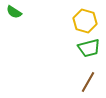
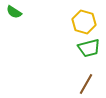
yellow hexagon: moved 1 px left, 1 px down
brown line: moved 2 px left, 2 px down
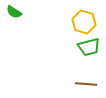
green trapezoid: moved 1 px up
brown line: rotated 65 degrees clockwise
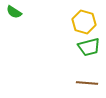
brown line: moved 1 px right, 1 px up
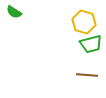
green trapezoid: moved 2 px right, 3 px up
brown line: moved 8 px up
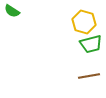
green semicircle: moved 2 px left, 1 px up
brown line: moved 2 px right, 1 px down; rotated 15 degrees counterclockwise
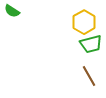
yellow hexagon: rotated 15 degrees clockwise
brown line: rotated 70 degrees clockwise
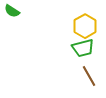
yellow hexagon: moved 1 px right, 4 px down
green trapezoid: moved 8 px left, 4 px down
